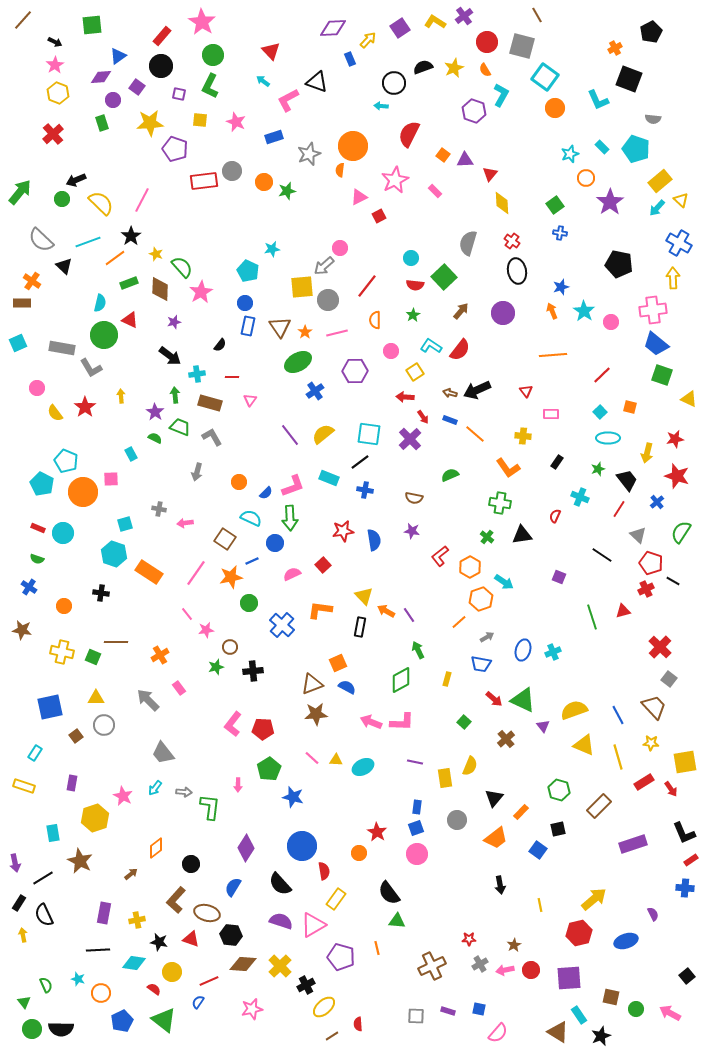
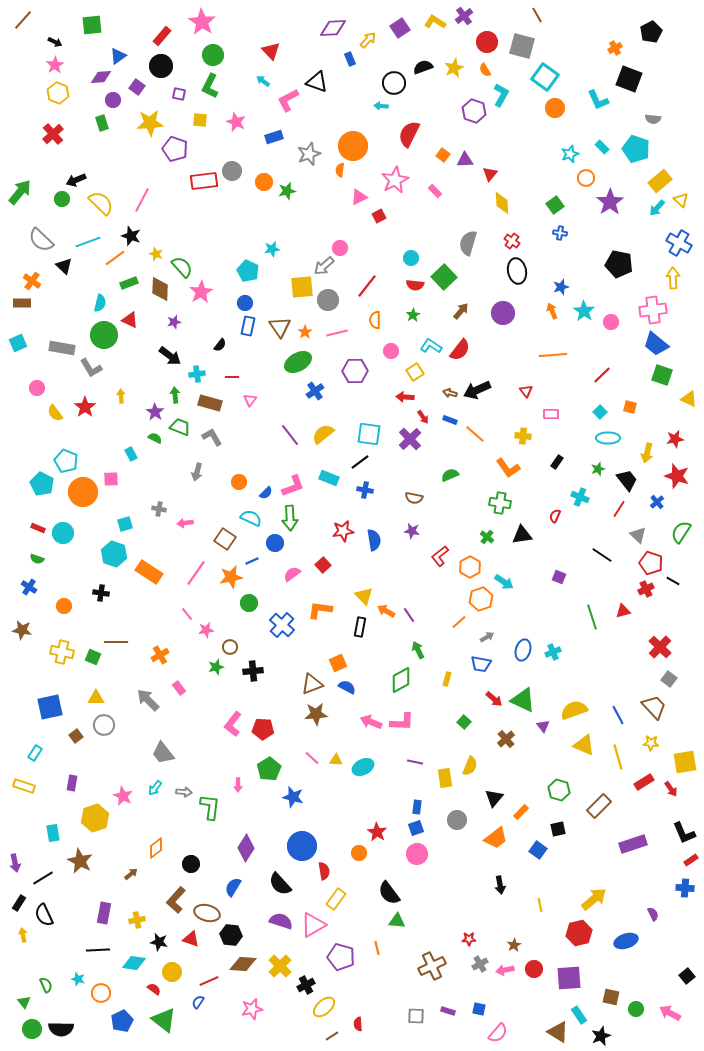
black star at (131, 236): rotated 18 degrees counterclockwise
pink semicircle at (292, 574): rotated 12 degrees counterclockwise
red circle at (531, 970): moved 3 px right, 1 px up
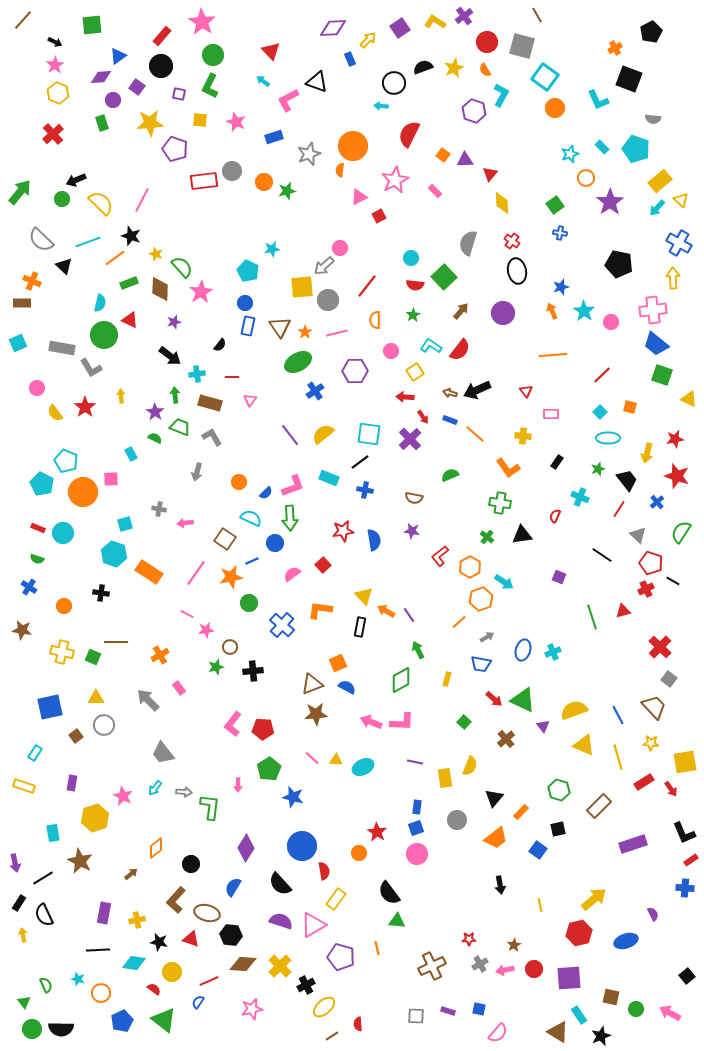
orange cross at (32, 281): rotated 12 degrees counterclockwise
pink line at (187, 614): rotated 24 degrees counterclockwise
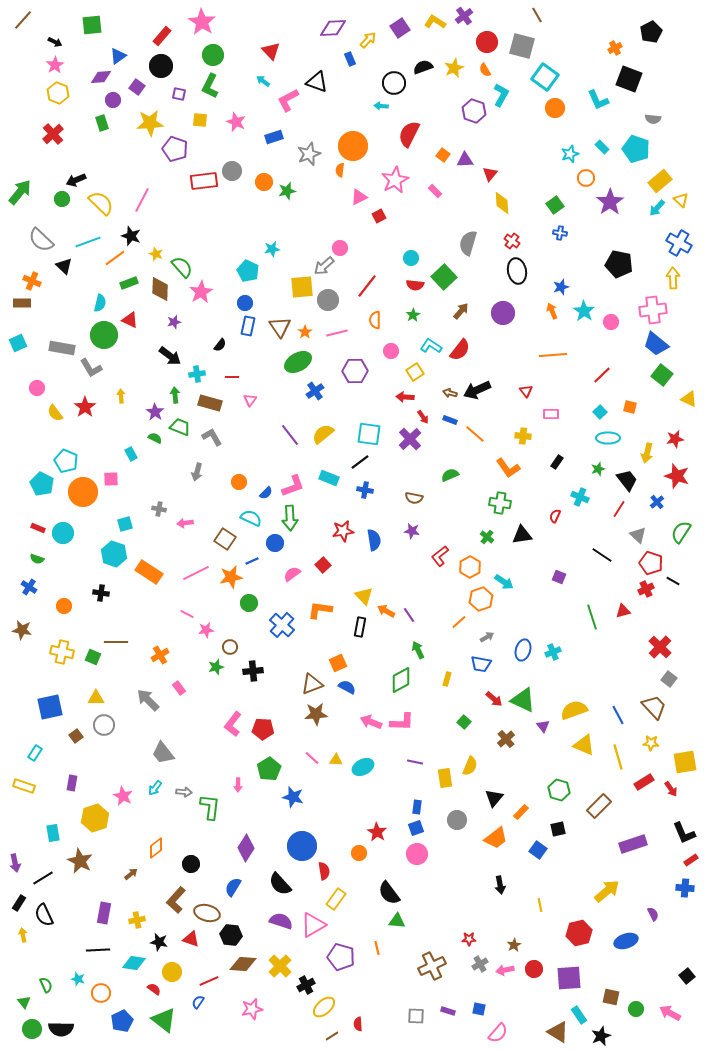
green square at (662, 375): rotated 20 degrees clockwise
pink line at (196, 573): rotated 28 degrees clockwise
yellow arrow at (594, 899): moved 13 px right, 8 px up
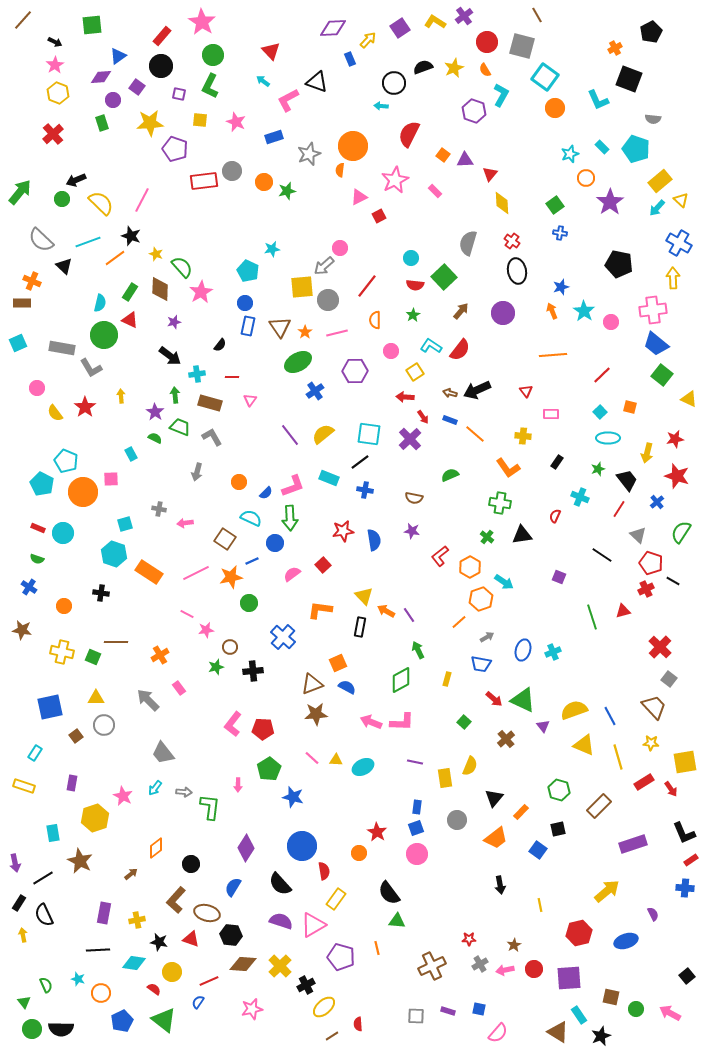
green rectangle at (129, 283): moved 1 px right, 9 px down; rotated 36 degrees counterclockwise
blue cross at (282, 625): moved 1 px right, 12 px down
blue line at (618, 715): moved 8 px left, 1 px down
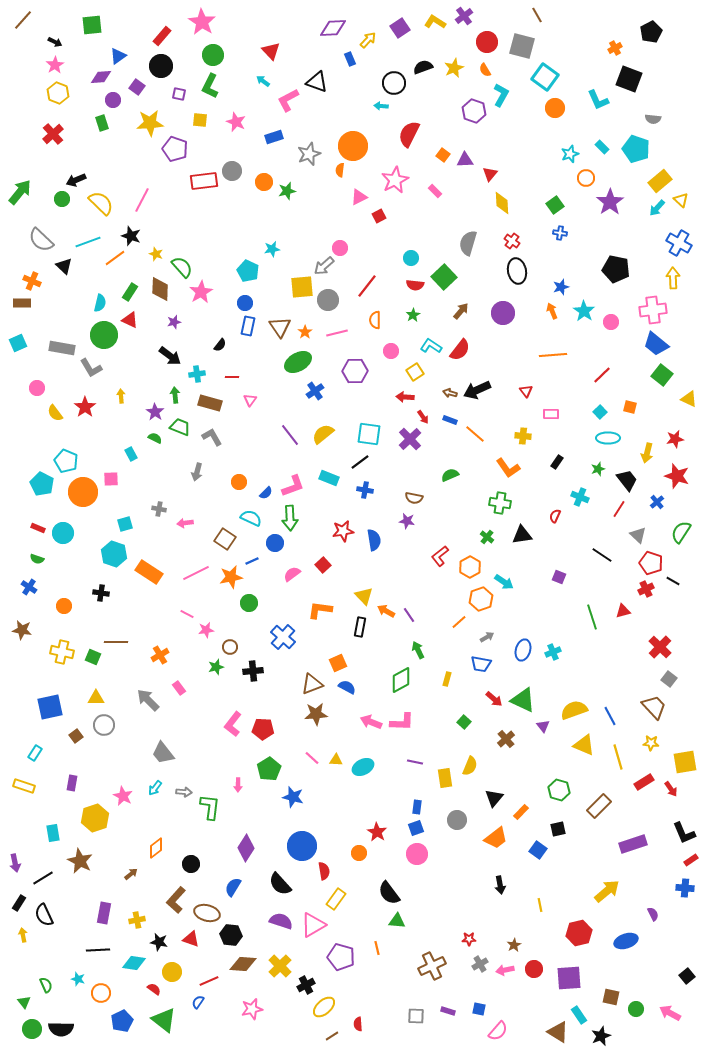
black pentagon at (619, 264): moved 3 px left, 5 px down
purple star at (412, 531): moved 5 px left, 10 px up
pink semicircle at (498, 1033): moved 2 px up
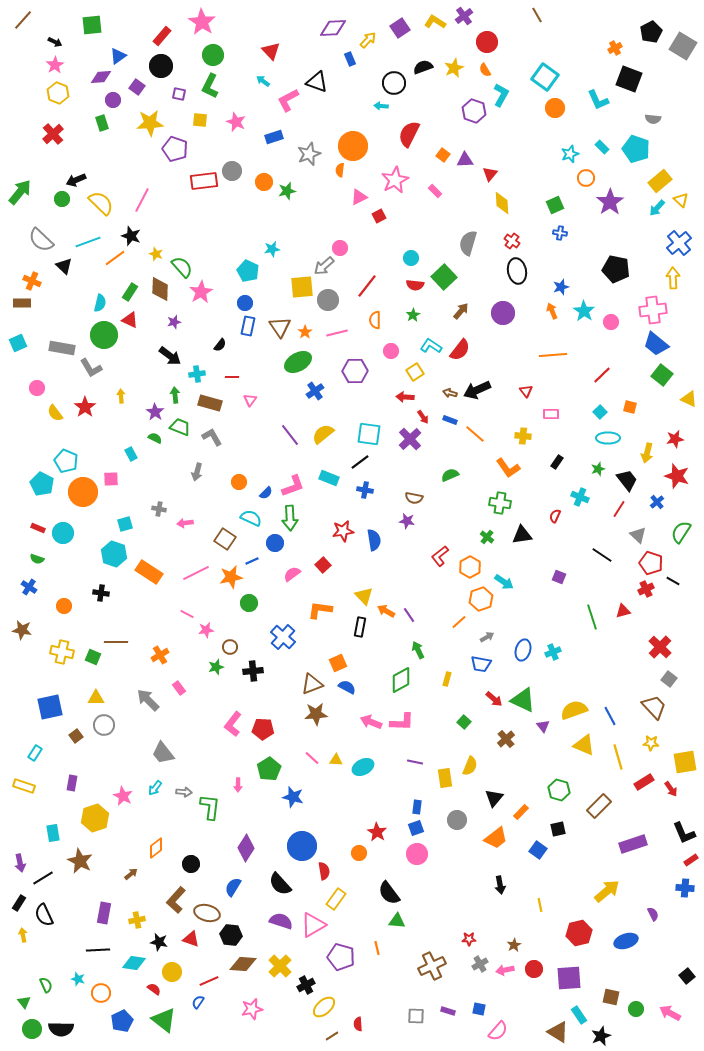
gray square at (522, 46): moved 161 px right; rotated 16 degrees clockwise
green square at (555, 205): rotated 12 degrees clockwise
blue cross at (679, 243): rotated 20 degrees clockwise
purple arrow at (15, 863): moved 5 px right
